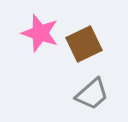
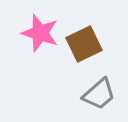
gray trapezoid: moved 7 px right
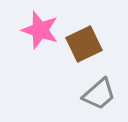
pink star: moved 3 px up
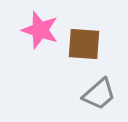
brown square: rotated 30 degrees clockwise
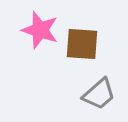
brown square: moved 2 px left
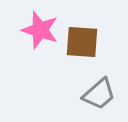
brown square: moved 2 px up
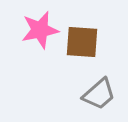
pink star: rotated 30 degrees counterclockwise
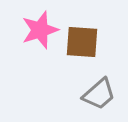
pink star: rotated 6 degrees counterclockwise
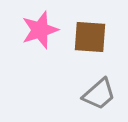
brown square: moved 8 px right, 5 px up
